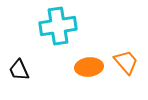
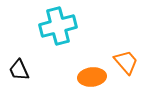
cyan cross: rotated 6 degrees counterclockwise
orange ellipse: moved 3 px right, 10 px down
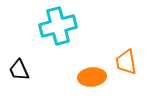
orange trapezoid: rotated 148 degrees counterclockwise
